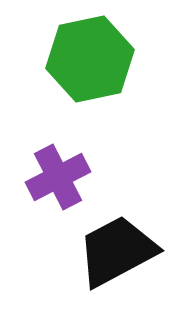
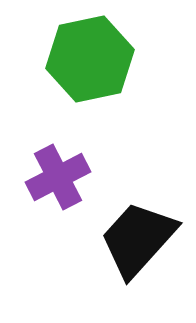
black trapezoid: moved 21 px right, 12 px up; rotated 20 degrees counterclockwise
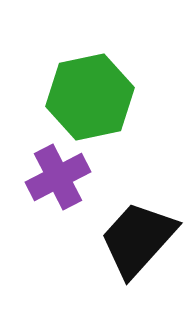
green hexagon: moved 38 px down
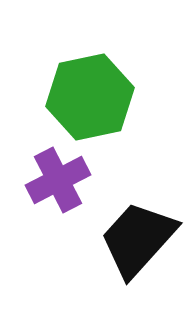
purple cross: moved 3 px down
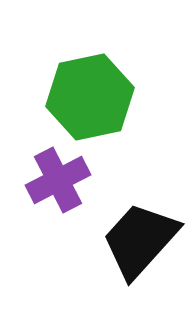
black trapezoid: moved 2 px right, 1 px down
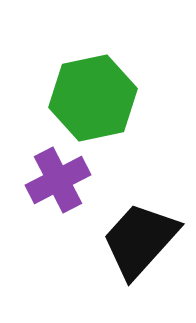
green hexagon: moved 3 px right, 1 px down
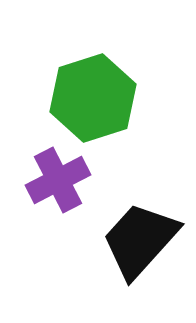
green hexagon: rotated 6 degrees counterclockwise
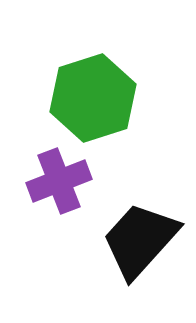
purple cross: moved 1 px right, 1 px down; rotated 6 degrees clockwise
